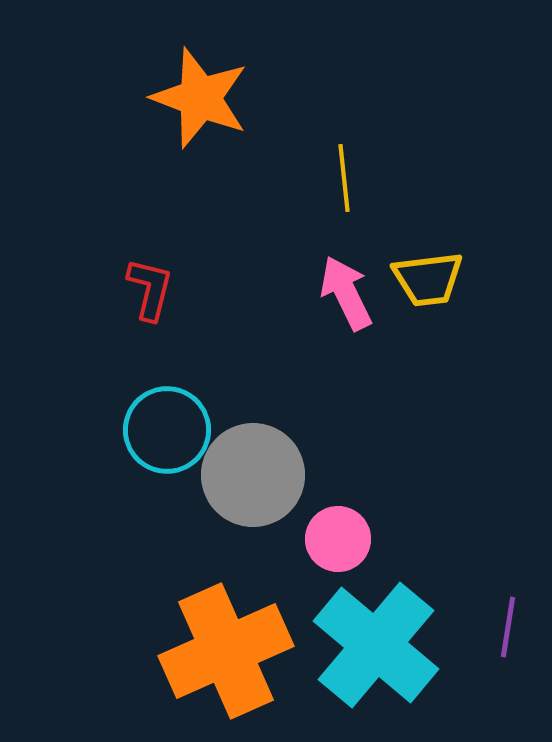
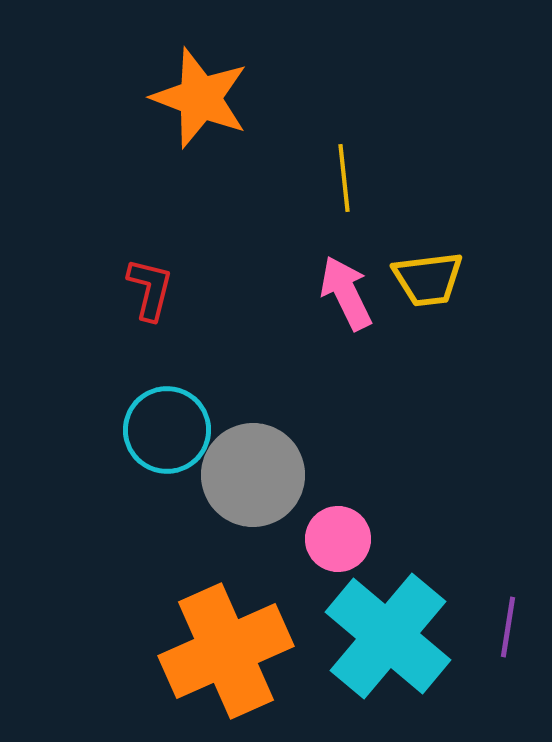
cyan cross: moved 12 px right, 9 px up
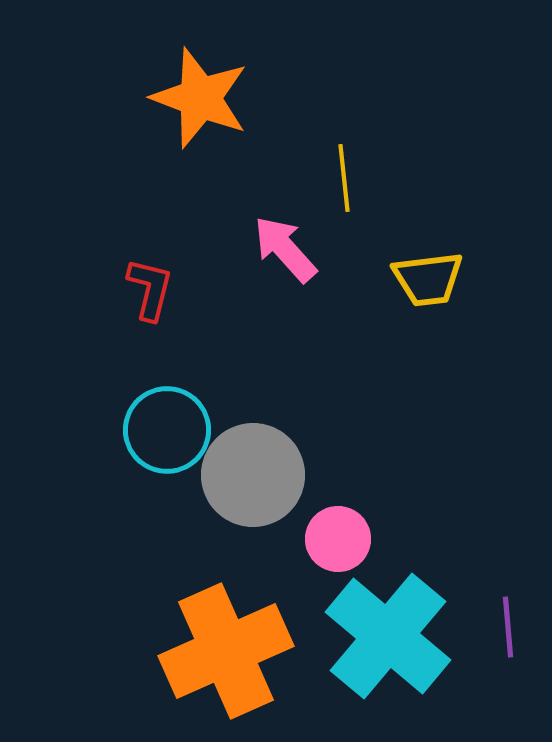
pink arrow: moved 61 px left, 44 px up; rotated 16 degrees counterclockwise
purple line: rotated 14 degrees counterclockwise
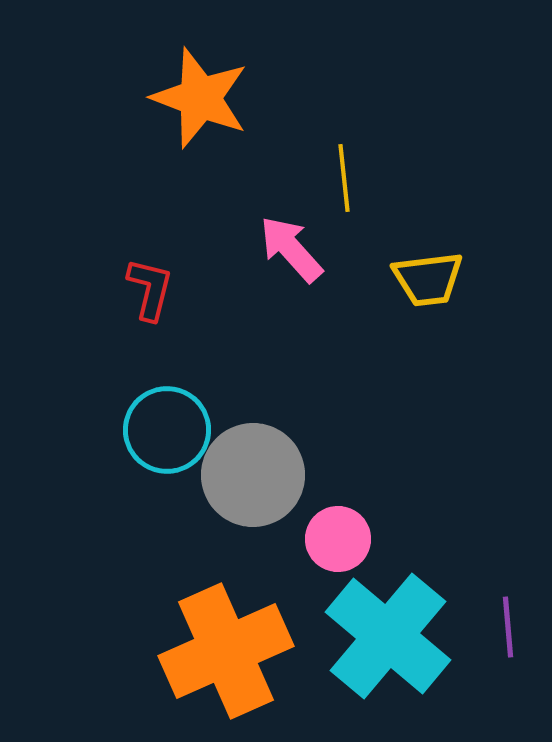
pink arrow: moved 6 px right
